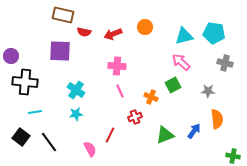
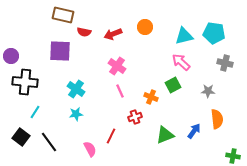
pink cross: rotated 30 degrees clockwise
cyan cross: moved 1 px up
cyan line: rotated 48 degrees counterclockwise
red line: moved 1 px right, 1 px down
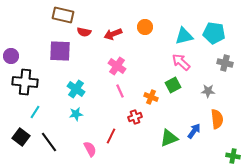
green triangle: moved 4 px right, 3 px down
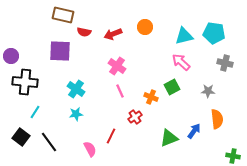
green square: moved 1 px left, 2 px down
red cross: rotated 16 degrees counterclockwise
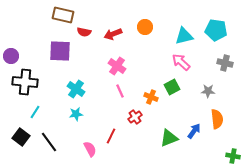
cyan pentagon: moved 2 px right, 3 px up
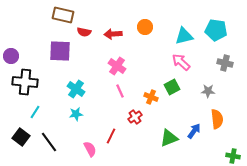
red arrow: rotated 18 degrees clockwise
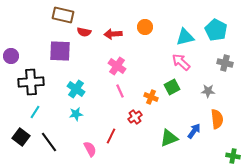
cyan pentagon: rotated 20 degrees clockwise
cyan triangle: moved 1 px right, 1 px down
black cross: moved 6 px right; rotated 10 degrees counterclockwise
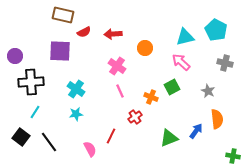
orange circle: moved 21 px down
red semicircle: rotated 40 degrees counterclockwise
purple circle: moved 4 px right
gray star: rotated 24 degrees clockwise
blue arrow: moved 2 px right
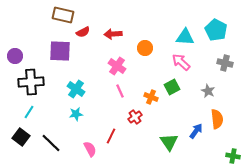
red semicircle: moved 1 px left
cyan triangle: rotated 18 degrees clockwise
cyan line: moved 6 px left
green triangle: moved 4 px down; rotated 42 degrees counterclockwise
black line: moved 2 px right, 1 px down; rotated 10 degrees counterclockwise
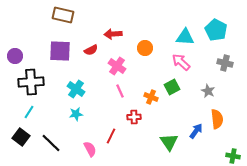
red semicircle: moved 8 px right, 18 px down
red cross: moved 1 px left; rotated 32 degrees clockwise
